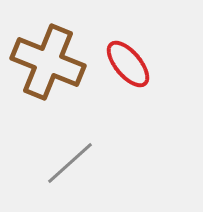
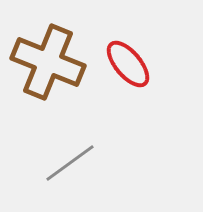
gray line: rotated 6 degrees clockwise
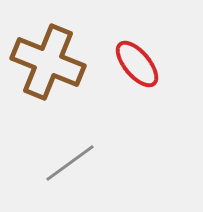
red ellipse: moved 9 px right
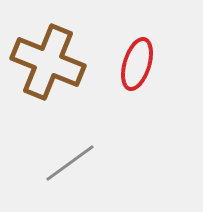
red ellipse: rotated 57 degrees clockwise
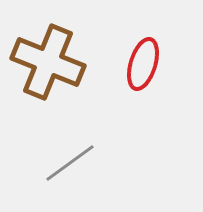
red ellipse: moved 6 px right
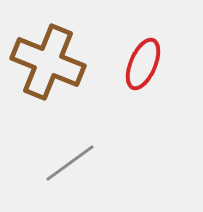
red ellipse: rotated 6 degrees clockwise
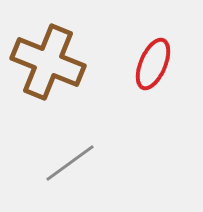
red ellipse: moved 10 px right
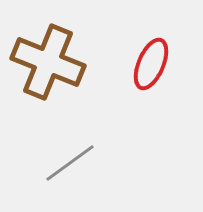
red ellipse: moved 2 px left
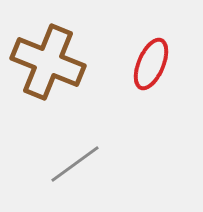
gray line: moved 5 px right, 1 px down
